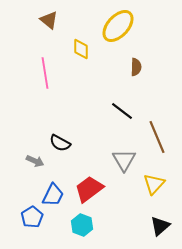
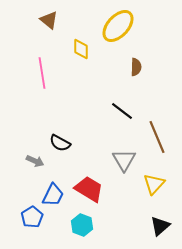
pink line: moved 3 px left
red trapezoid: rotated 68 degrees clockwise
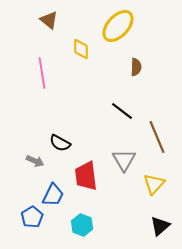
red trapezoid: moved 3 px left, 13 px up; rotated 128 degrees counterclockwise
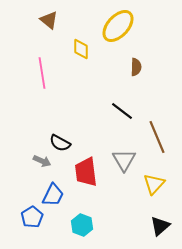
gray arrow: moved 7 px right
red trapezoid: moved 4 px up
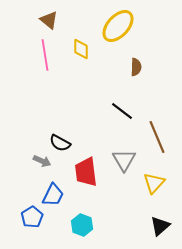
pink line: moved 3 px right, 18 px up
yellow triangle: moved 1 px up
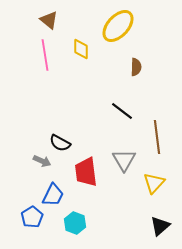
brown line: rotated 16 degrees clockwise
cyan hexagon: moved 7 px left, 2 px up
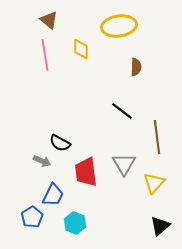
yellow ellipse: moved 1 px right; rotated 40 degrees clockwise
gray triangle: moved 4 px down
